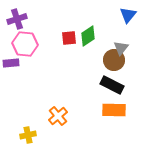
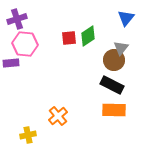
blue triangle: moved 2 px left, 3 px down
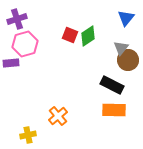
red square: moved 1 px right, 3 px up; rotated 28 degrees clockwise
pink hexagon: rotated 20 degrees counterclockwise
brown circle: moved 14 px right
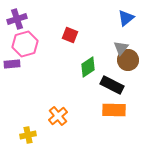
blue triangle: rotated 12 degrees clockwise
green diamond: moved 31 px down
purple rectangle: moved 1 px right, 1 px down
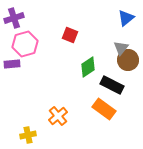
purple cross: moved 3 px left, 1 px up
orange rectangle: moved 10 px left, 1 px up; rotated 35 degrees clockwise
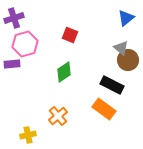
gray triangle: rotated 28 degrees counterclockwise
green diamond: moved 24 px left, 5 px down
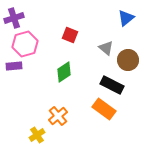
gray triangle: moved 15 px left
purple rectangle: moved 2 px right, 2 px down
yellow cross: moved 9 px right; rotated 21 degrees counterclockwise
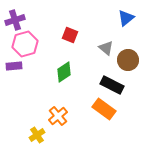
purple cross: moved 1 px right, 2 px down
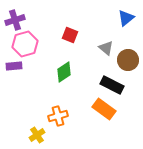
orange cross: rotated 24 degrees clockwise
